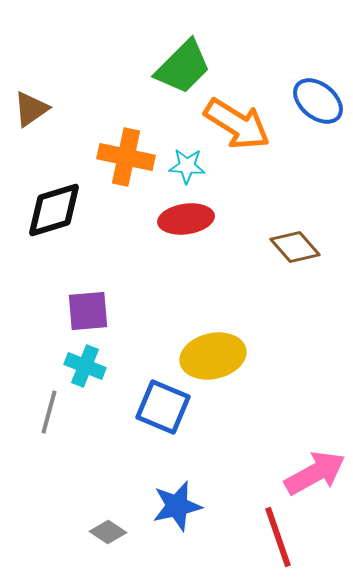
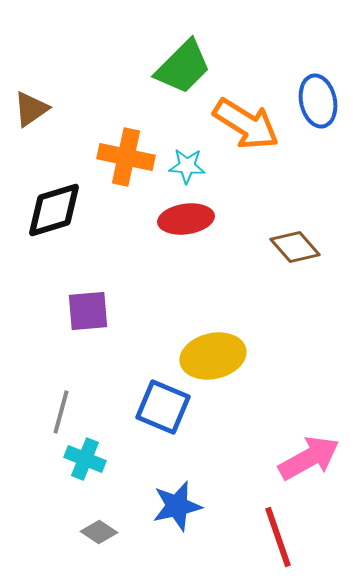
blue ellipse: rotated 39 degrees clockwise
orange arrow: moved 9 px right
cyan cross: moved 93 px down
gray line: moved 12 px right
pink arrow: moved 6 px left, 15 px up
gray diamond: moved 9 px left
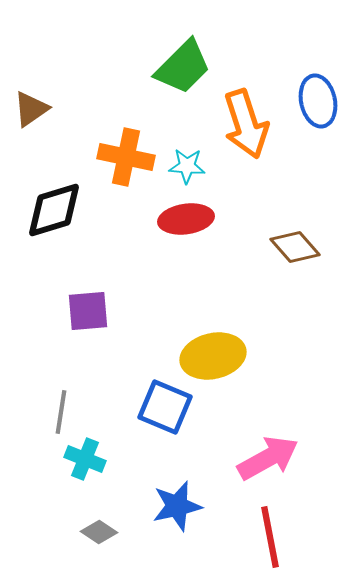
orange arrow: rotated 40 degrees clockwise
blue square: moved 2 px right
gray line: rotated 6 degrees counterclockwise
pink arrow: moved 41 px left
red line: moved 8 px left; rotated 8 degrees clockwise
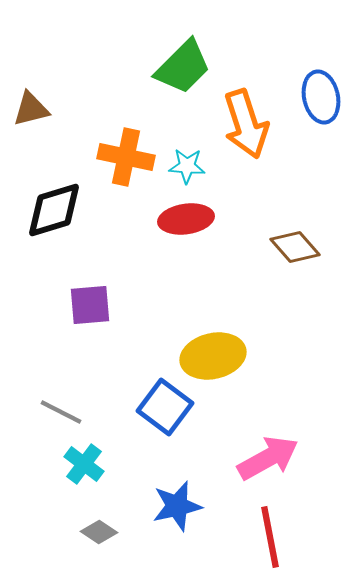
blue ellipse: moved 3 px right, 4 px up
brown triangle: rotated 21 degrees clockwise
purple square: moved 2 px right, 6 px up
blue square: rotated 14 degrees clockwise
gray line: rotated 72 degrees counterclockwise
cyan cross: moved 1 px left, 5 px down; rotated 15 degrees clockwise
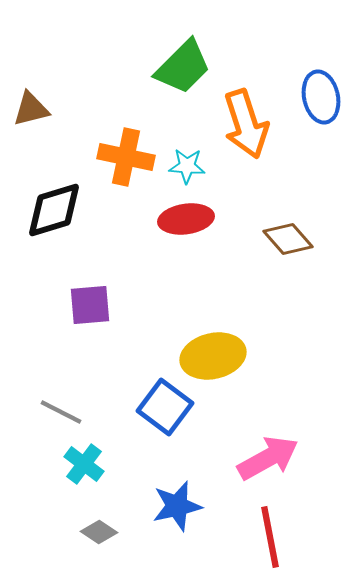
brown diamond: moved 7 px left, 8 px up
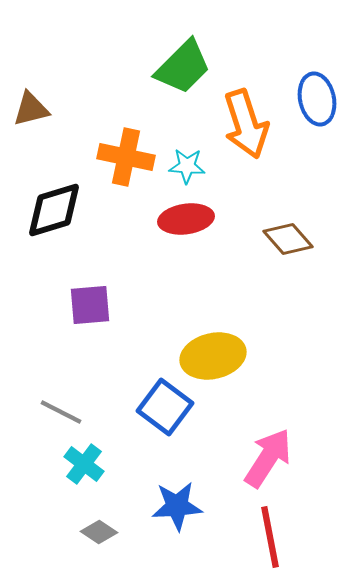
blue ellipse: moved 4 px left, 2 px down
pink arrow: rotated 28 degrees counterclockwise
blue star: rotated 9 degrees clockwise
